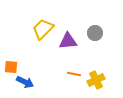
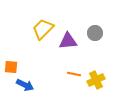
blue arrow: moved 3 px down
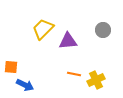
gray circle: moved 8 px right, 3 px up
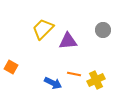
orange square: rotated 24 degrees clockwise
blue arrow: moved 28 px right, 2 px up
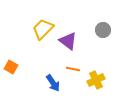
purple triangle: rotated 42 degrees clockwise
orange line: moved 1 px left, 5 px up
blue arrow: rotated 30 degrees clockwise
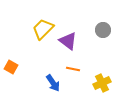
yellow cross: moved 6 px right, 3 px down
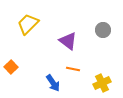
yellow trapezoid: moved 15 px left, 5 px up
orange square: rotated 16 degrees clockwise
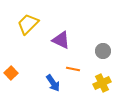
gray circle: moved 21 px down
purple triangle: moved 7 px left, 1 px up; rotated 12 degrees counterclockwise
orange square: moved 6 px down
